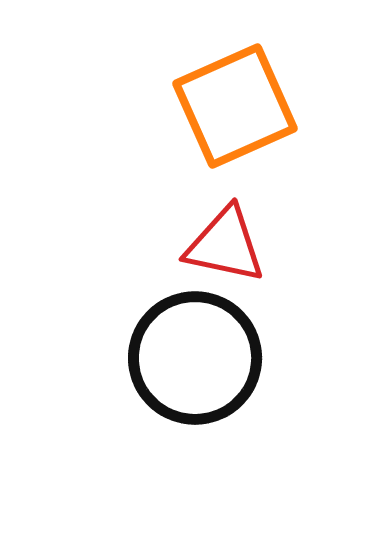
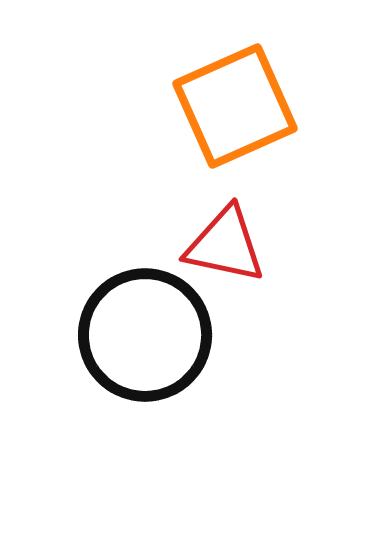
black circle: moved 50 px left, 23 px up
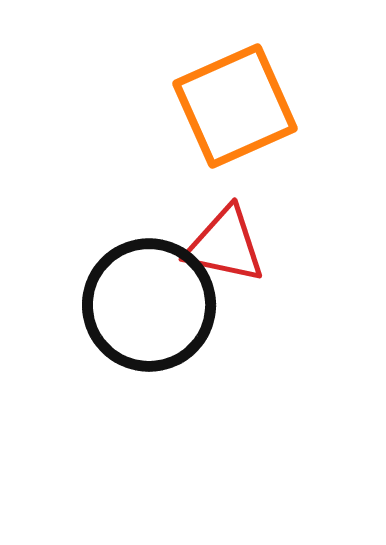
black circle: moved 4 px right, 30 px up
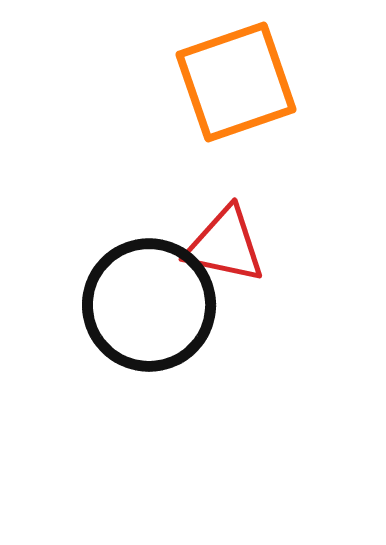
orange square: moved 1 px right, 24 px up; rotated 5 degrees clockwise
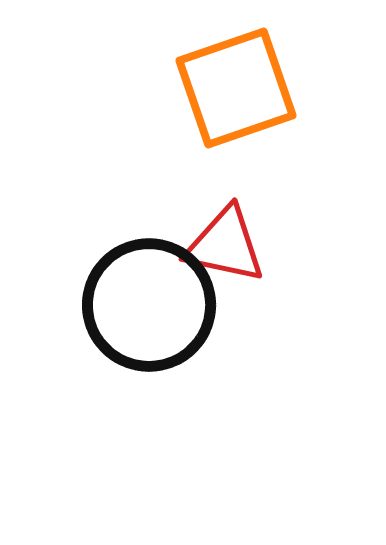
orange square: moved 6 px down
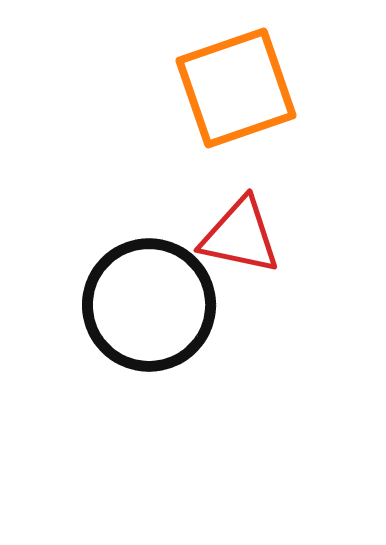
red triangle: moved 15 px right, 9 px up
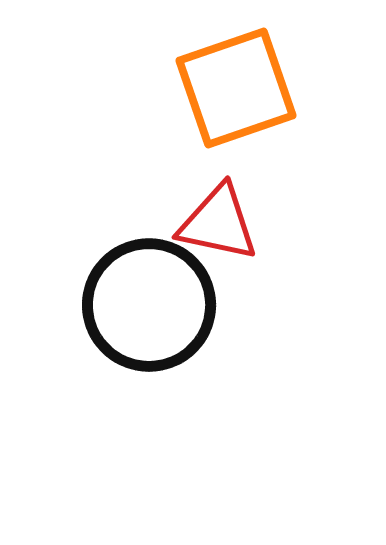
red triangle: moved 22 px left, 13 px up
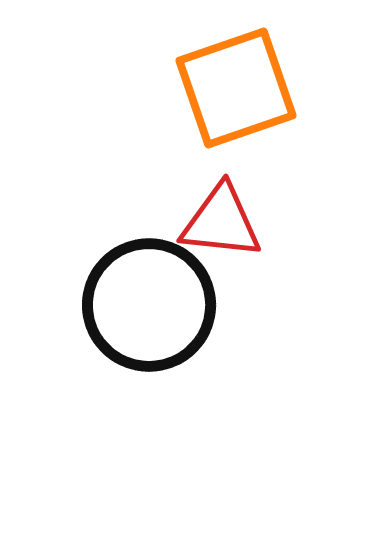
red triangle: moved 3 px right, 1 px up; rotated 6 degrees counterclockwise
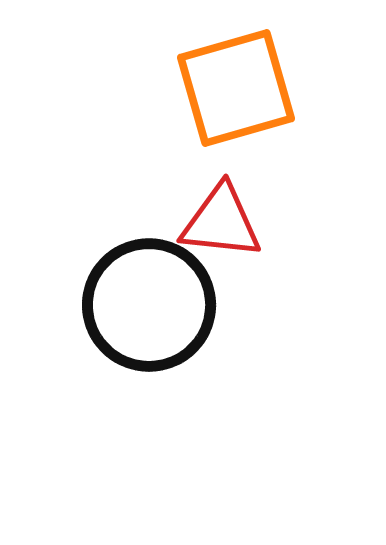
orange square: rotated 3 degrees clockwise
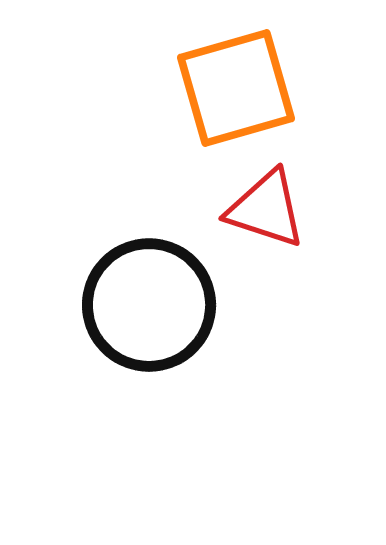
red triangle: moved 45 px right, 13 px up; rotated 12 degrees clockwise
